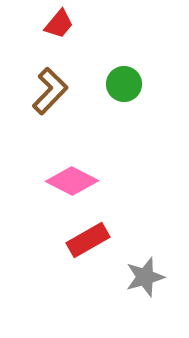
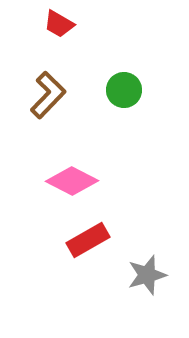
red trapezoid: rotated 80 degrees clockwise
green circle: moved 6 px down
brown L-shape: moved 2 px left, 4 px down
gray star: moved 2 px right, 2 px up
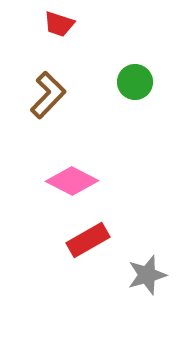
red trapezoid: rotated 12 degrees counterclockwise
green circle: moved 11 px right, 8 px up
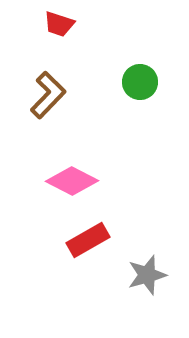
green circle: moved 5 px right
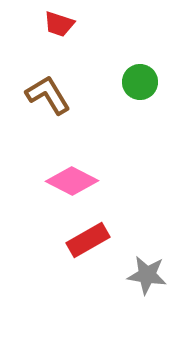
brown L-shape: rotated 75 degrees counterclockwise
gray star: rotated 24 degrees clockwise
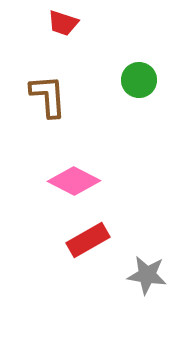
red trapezoid: moved 4 px right, 1 px up
green circle: moved 1 px left, 2 px up
brown L-shape: moved 1 px down; rotated 27 degrees clockwise
pink diamond: moved 2 px right
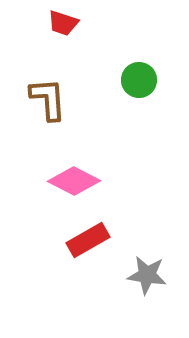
brown L-shape: moved 3 px down
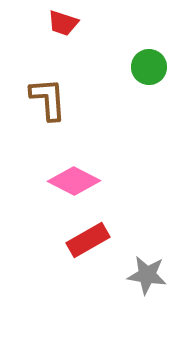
green circle: moved 10 px right, 13 px up
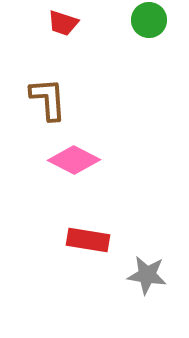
green circle: moved 47 px up
pink diamond: moved 21 px up
red rectangle: rotated 39 degrees clockwise
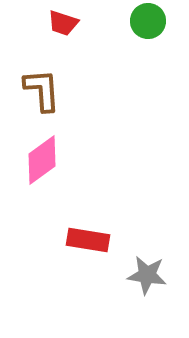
green circle: moved 1 px left, 1 px down
brown L-shape: moved 6 px left, 9 px up
pink diamond: moved 32 px left; rotated 63 degrees counterclockwise
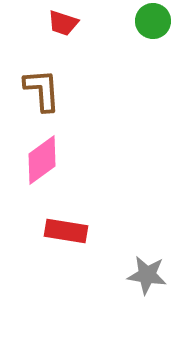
green circle: moved 5 px right
red rectangle: moved 22 px left, 9 px up
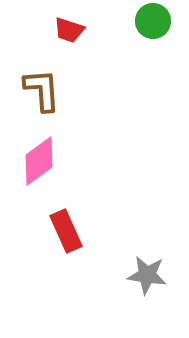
red trapezoid: moved 6 px right, 7 px down
pink diamond: moved 3 px left, 1 px down
red rectangle: rotated 57 degrees clockwise
